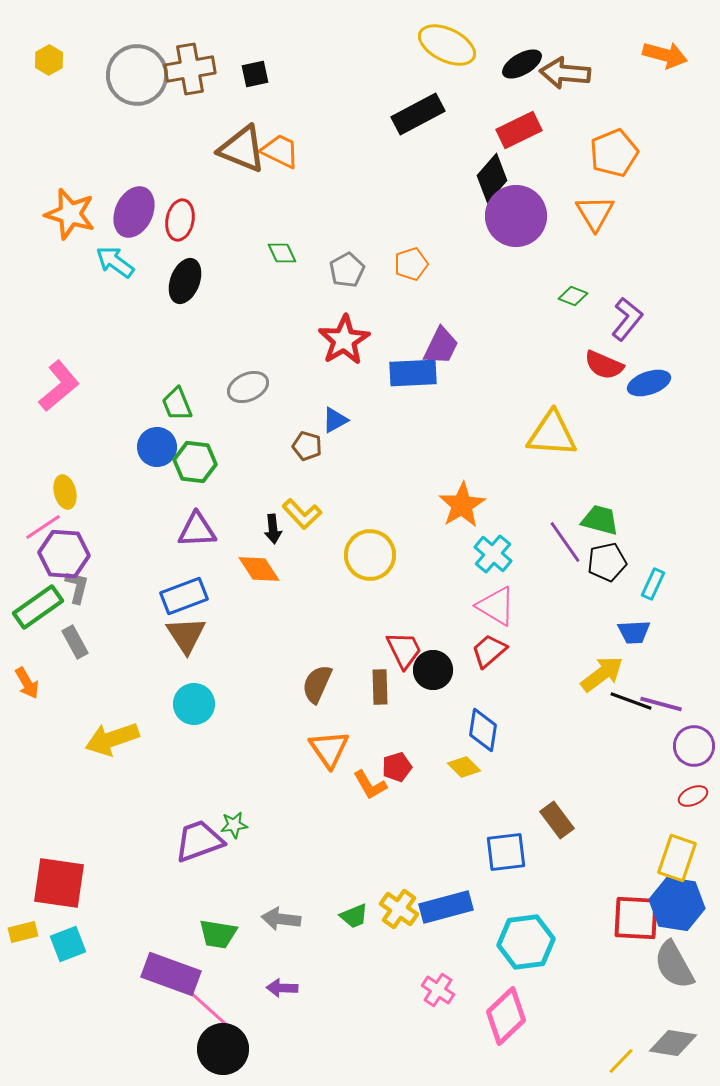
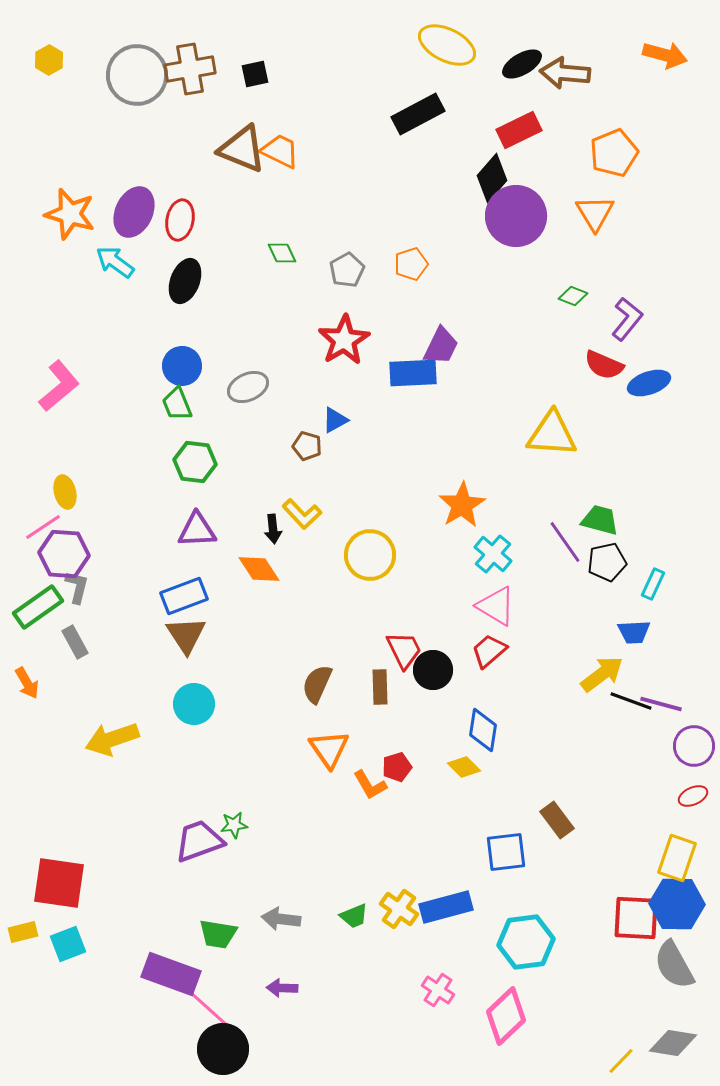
blue circle at (157, 447): moved 25 px right, 81 px up
blue hexagon at (677, 904): rotated 8 degrees counterclockwise
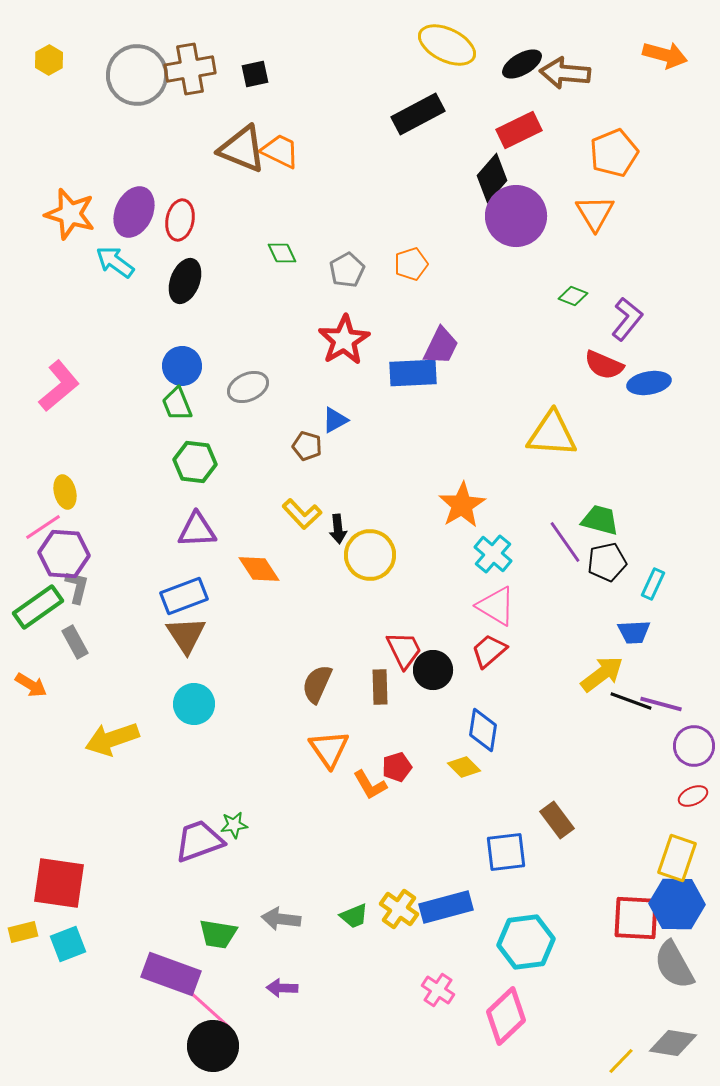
blue ellipse at (649, 383): rotated 9 degrees clockwise
black arrow at (273, 529): moved 65 px right
orange arrow at (27, 683): moved 4 px right, 2 px down; rotated 28 degrees counterclockwise
black circle at (223, 1049): moved 10 px left, 3 px up
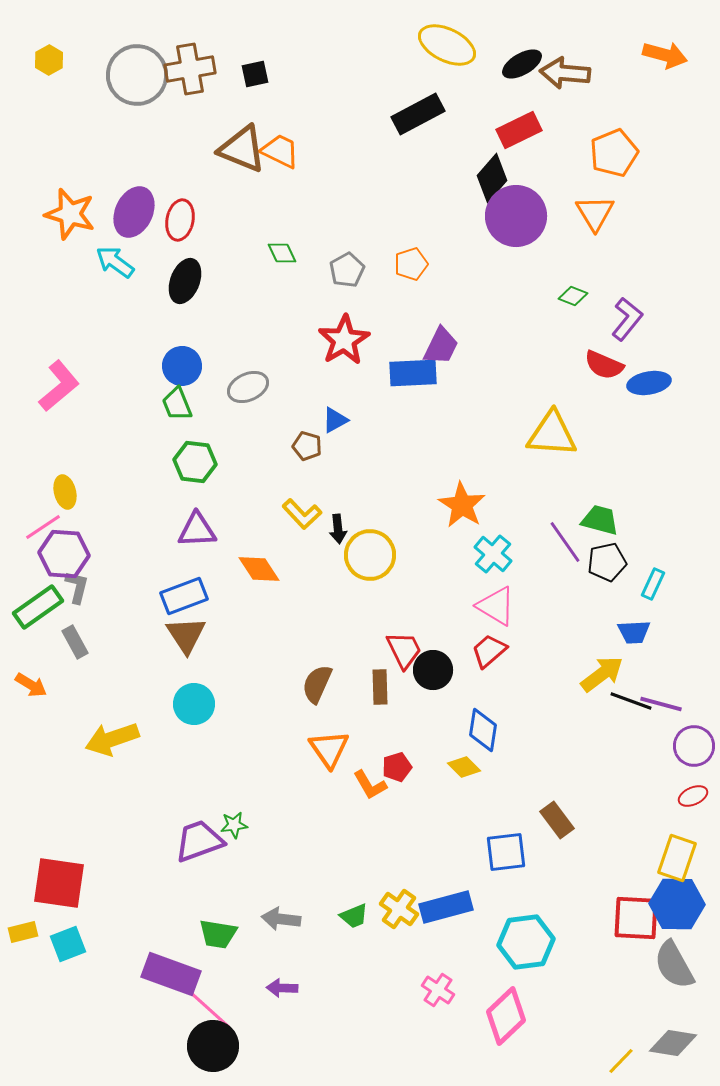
orange star at (462, 505): rotated 9 degrees counterclockwise
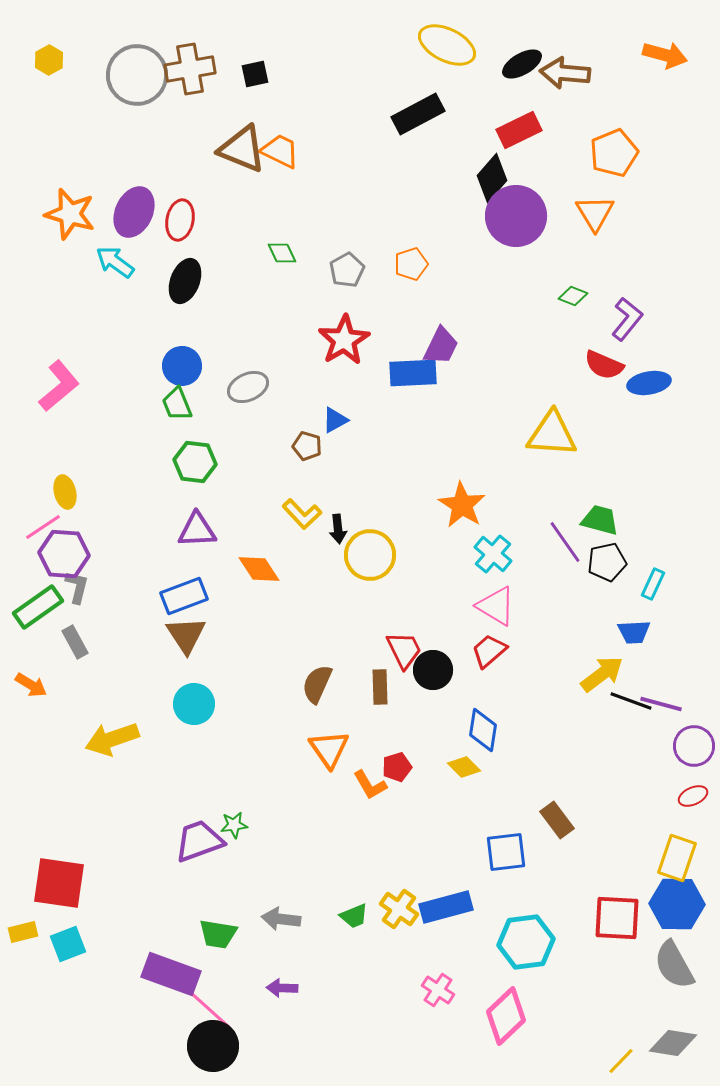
red square at (636, 918): moved 19 px left
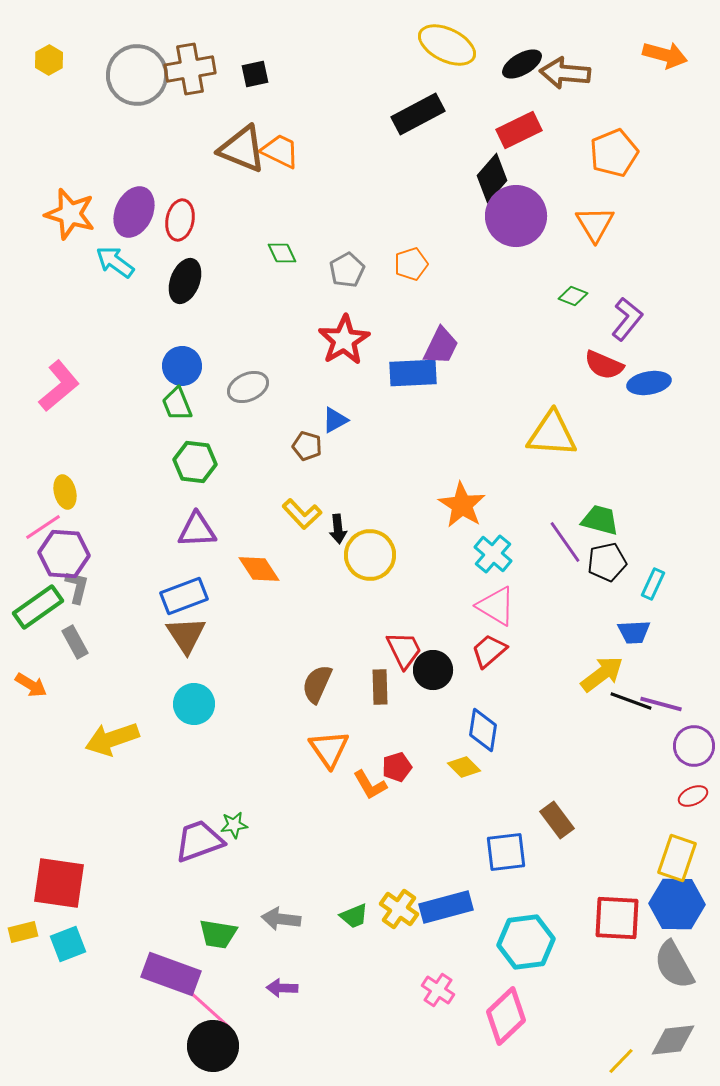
orange triangle at (595, 213): moved 11 px down
gray diamond at (673, 1043): moved 3 px up; rotated 15 degrees counterclockwise
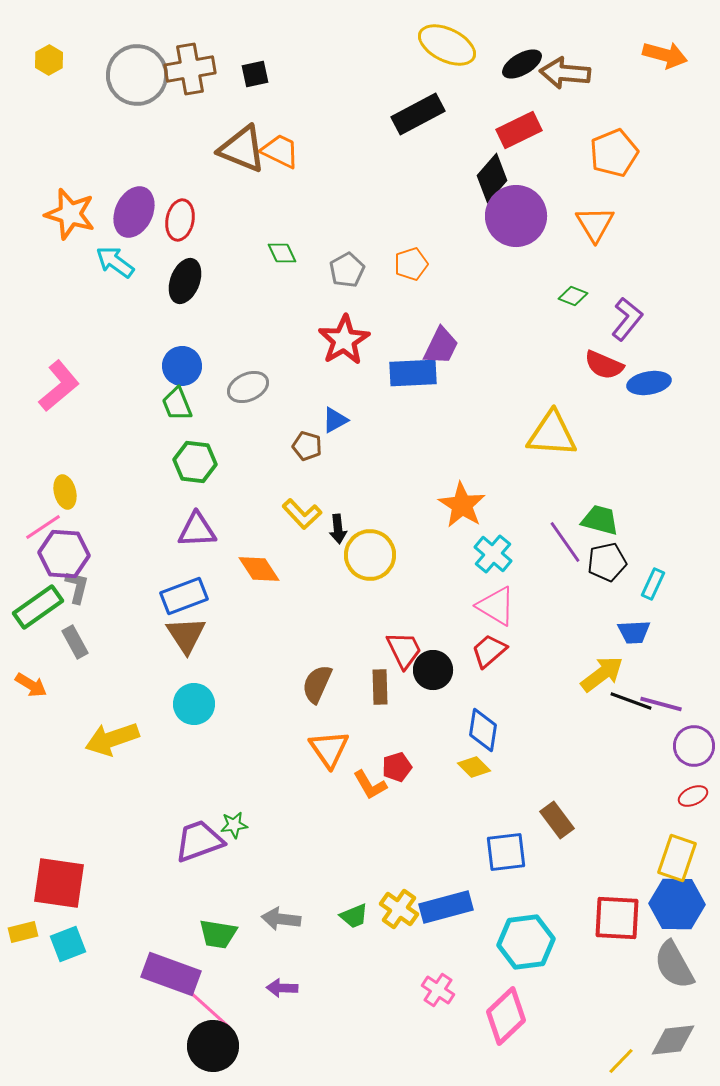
yellow diamond at (464, 767): moved 10 px right
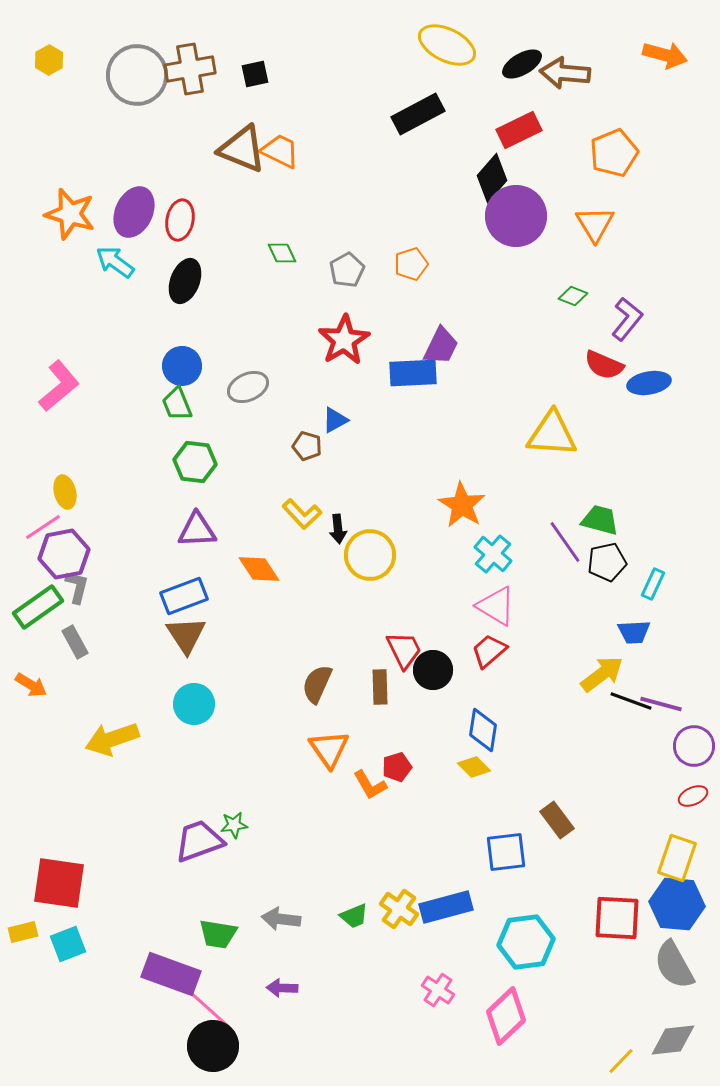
purple hexagon at (64, 554): rotated 15 degrees counterclockwise
blue hexagon at (677, 904): rotated 4 degrees clockwise
